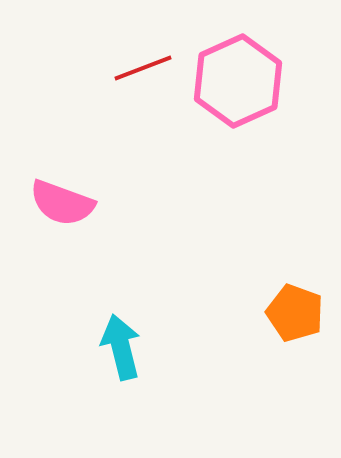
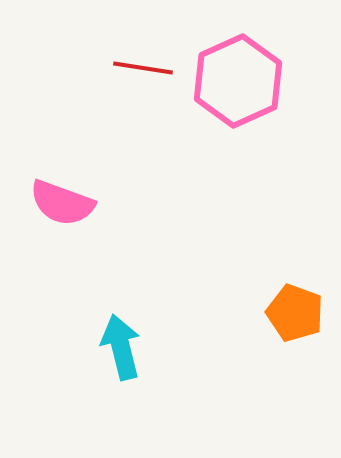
red line: rotated 30 degrees clockwise
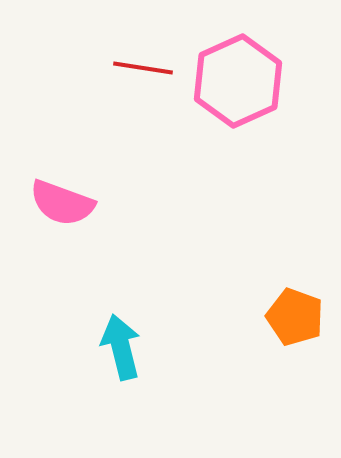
orange pentagon: moved 4 px down
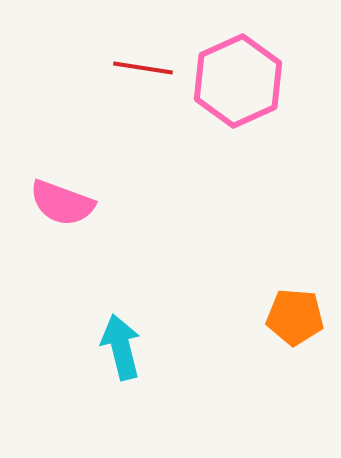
orange pentagon: rotated 16 degrees counterclockwise
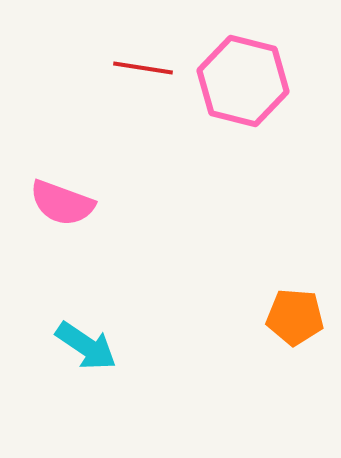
pink hexagon: moved 5 px right; rotated 22 degrees counterclockwise
cyan arrow: moved 35 px left, 1 px up; rotated 138 degrees clockwise
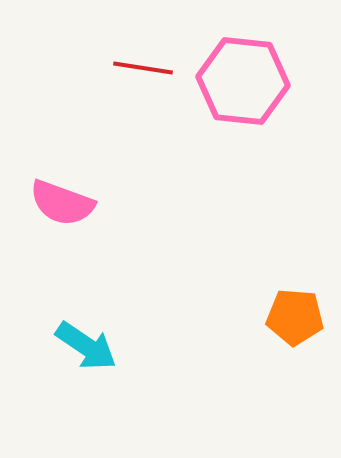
pink hexagon: rotated 8 degrees counterclockwise
